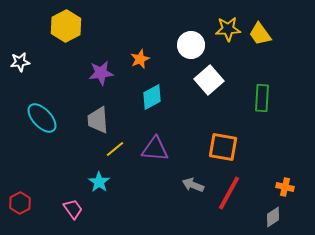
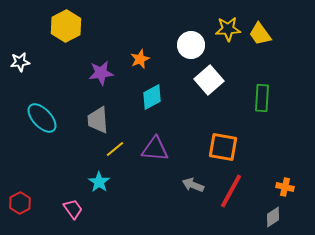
red line: moved 2 px right, 2 px up
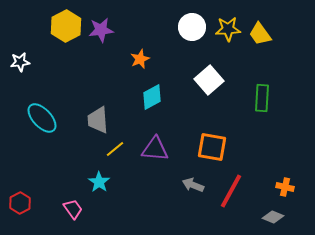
white circle: moved 1 px right, 18 px up
purple star: moved 43 px up
orange square: moved 11 px left
gray diamond: rotated 55 degrees clockwise
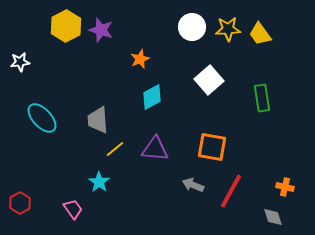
purple star: rotated 25 degrees clockwise
green rectangle: rotated 12 degrees counterclockwise
gray diamond: rotated 50 degrees clockwise
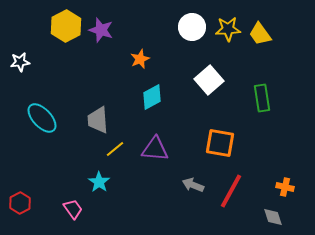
orange square: moved 8 px right, 4 px up
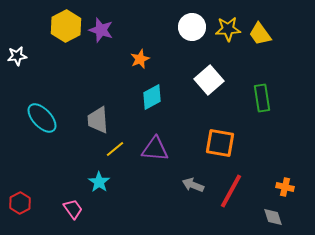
white star: moved 3 px left, 6 px up
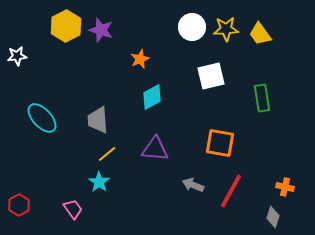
yellow star: moved 2 px left
white square: moved 2 px right, 4 px up; rotated 28 degrees clockwise
yellow line: moved 8 px left, 5 px down
red hexagon: moved 1 px left, 2 px down
gray diamond: rotated 35 degrees clockwise
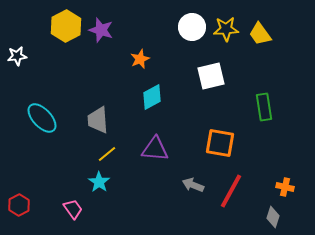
green rectangle: moved 2 px right, 9 px down
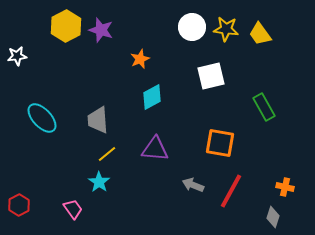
yellow star: rotated 10 degrees clockwise
green rectangle: rotated 20 degrees counterclockwise
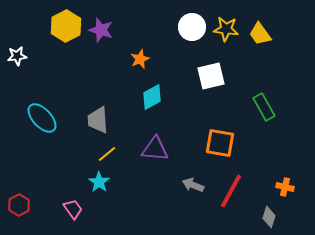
gray diamond: moved 4 px left
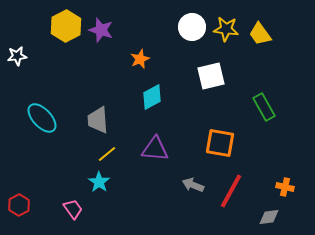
gray diamond: rotated 65 degrees clockwise
